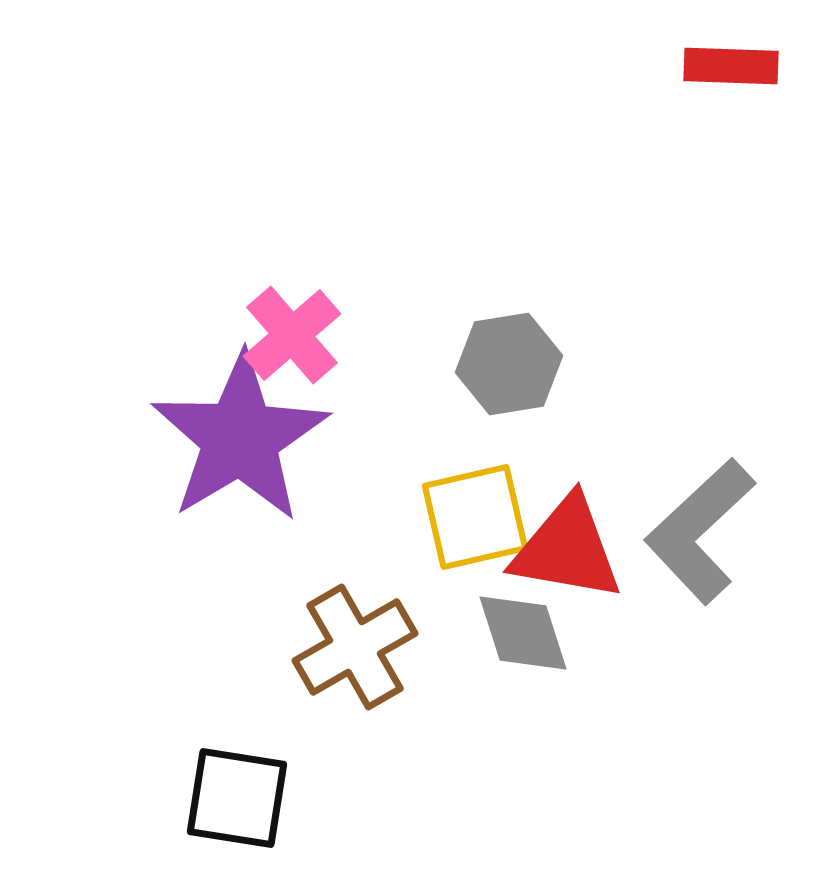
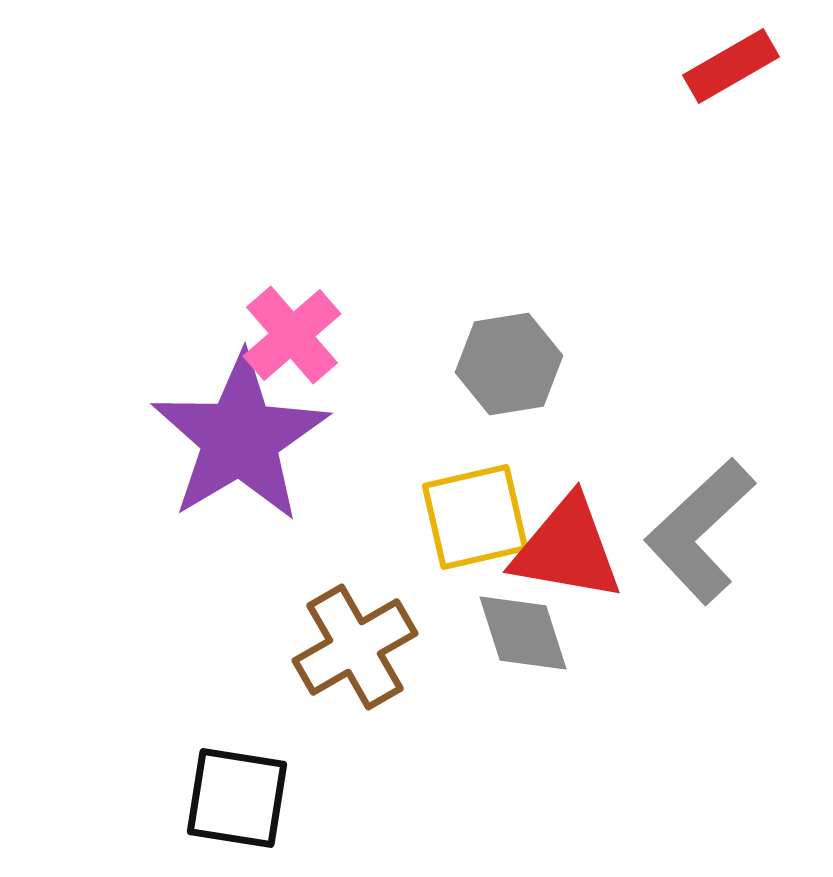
red rectangle: rotated 32 degrees counterclockwise
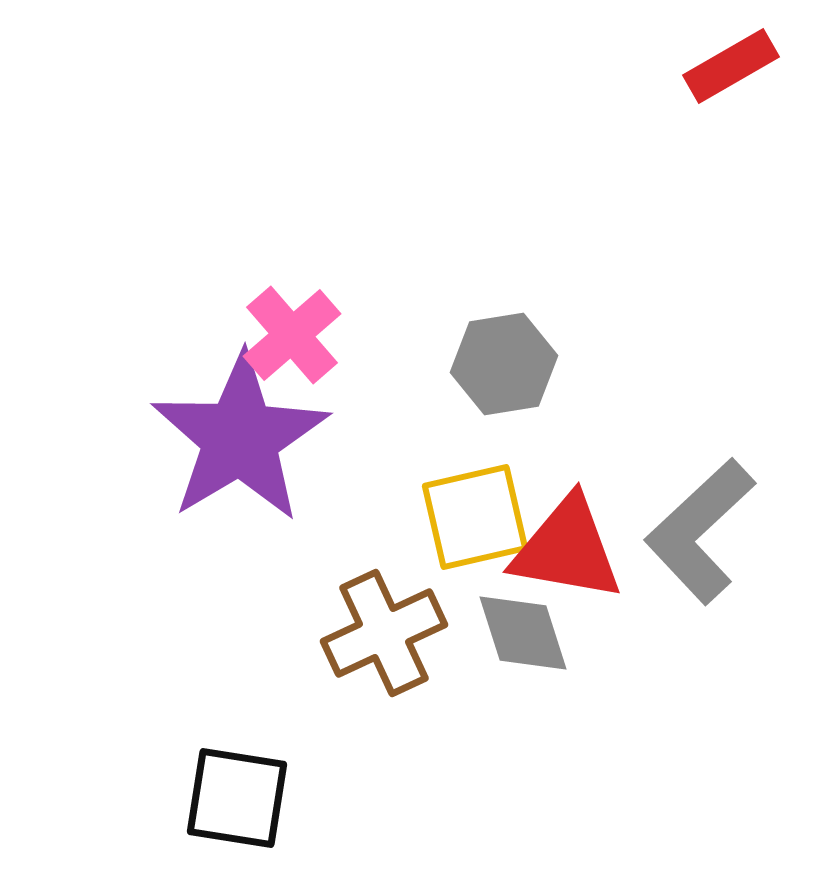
gray hexagon: moved 5 px left
brown cross: moved 29 px right, 14 px up; rotated 5 degrees clockwise
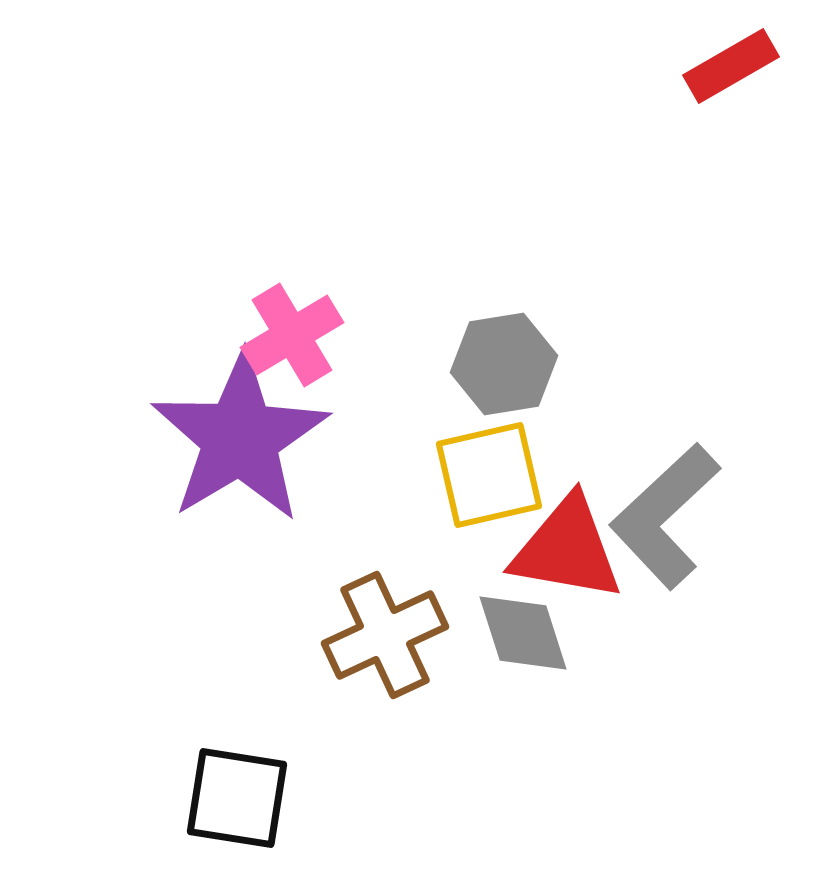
pink cross: rotated 10 degrees clockwise
yellow square: moved 14 px right, 42 px up
gray L-shape: moved 35 px left, 15 px up
brown cross: moved 1 px right, 2 px down
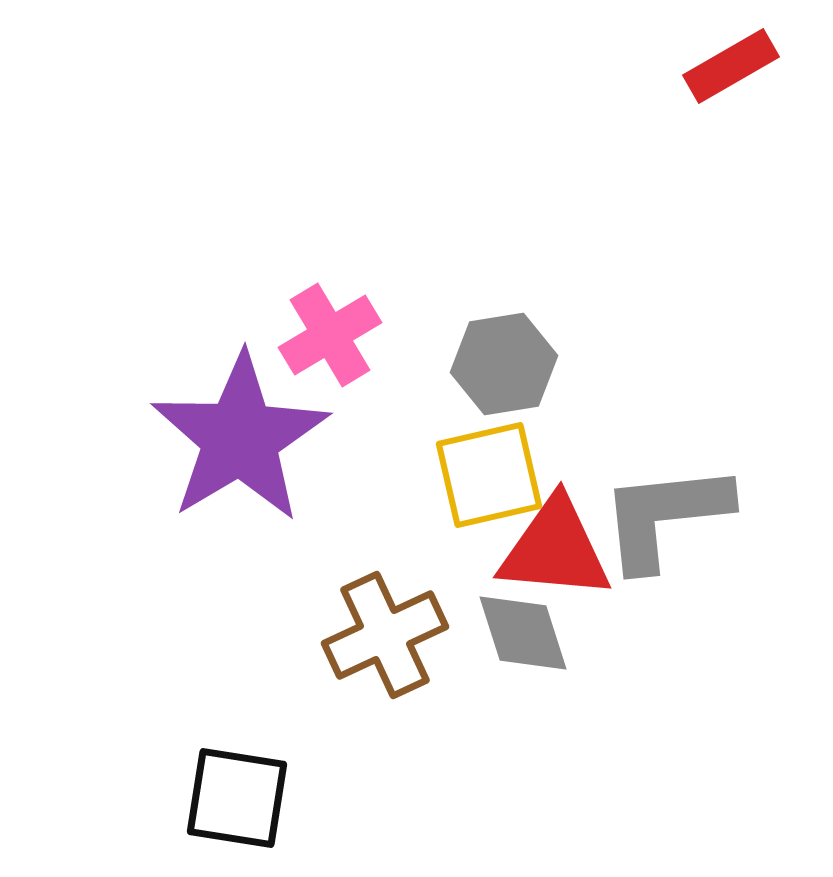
pink cross: moved 38 px right
gray L-shape: rotated 37 degrees clockwise
red triangle: moved 12 px left; rotated 5 degrees counterclockwise
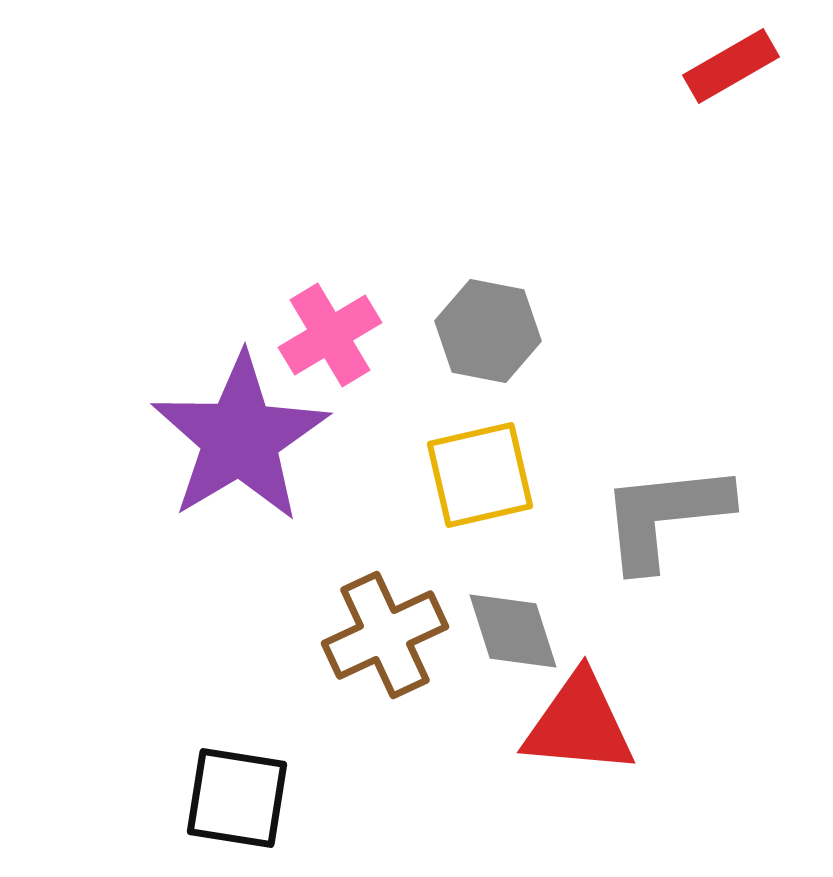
gray hexagon: moved 16 px left, 33 px up; rotated 20 degrees clockwise
yellow square: moved 9 px left
red triangle: moved 24 px right, 175 px down
gray diamond: moved 10 px left, 2 px up
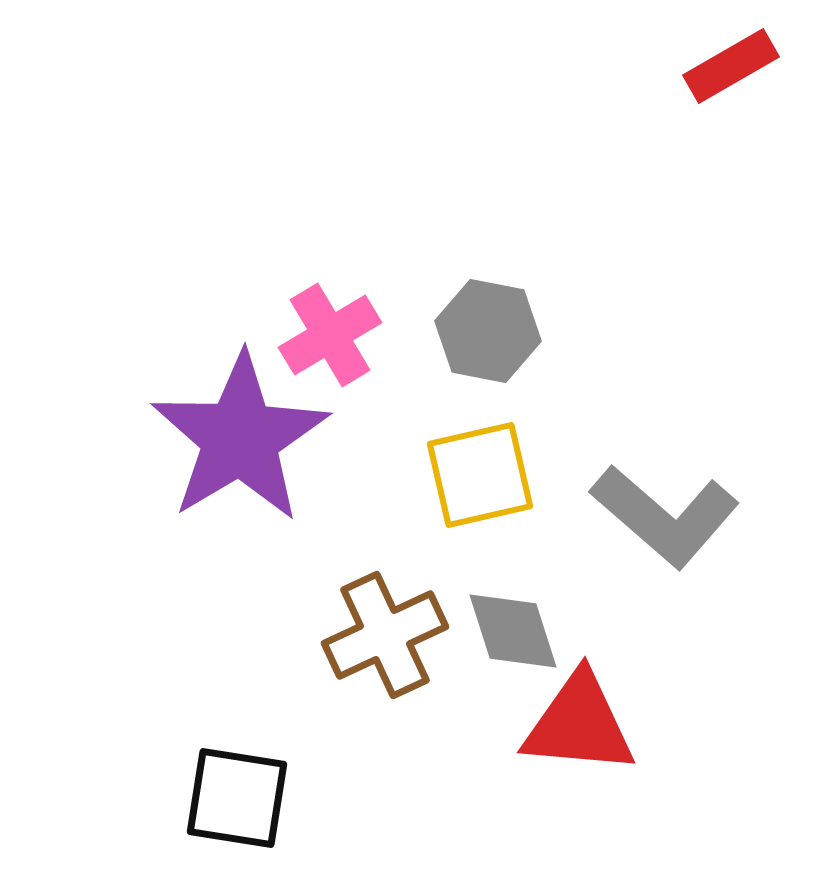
gray L-shape: rotated 133 degrees counterclockwise
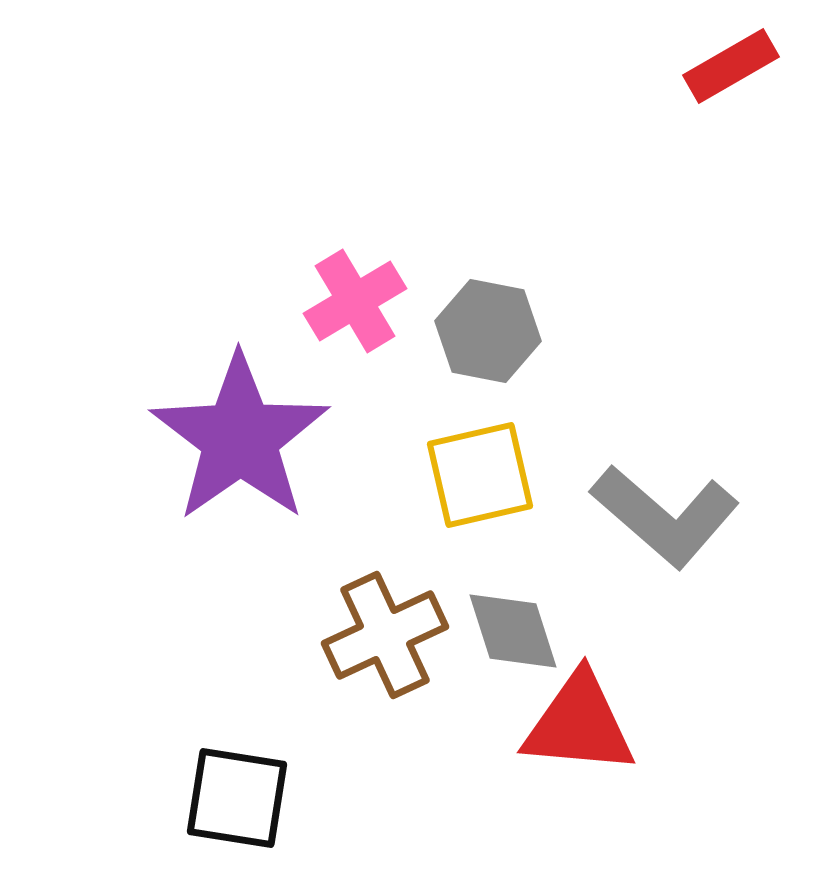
pink cross: moved 25 px right, 34 px up
purple star: rotated 4 degrees counterclockwise
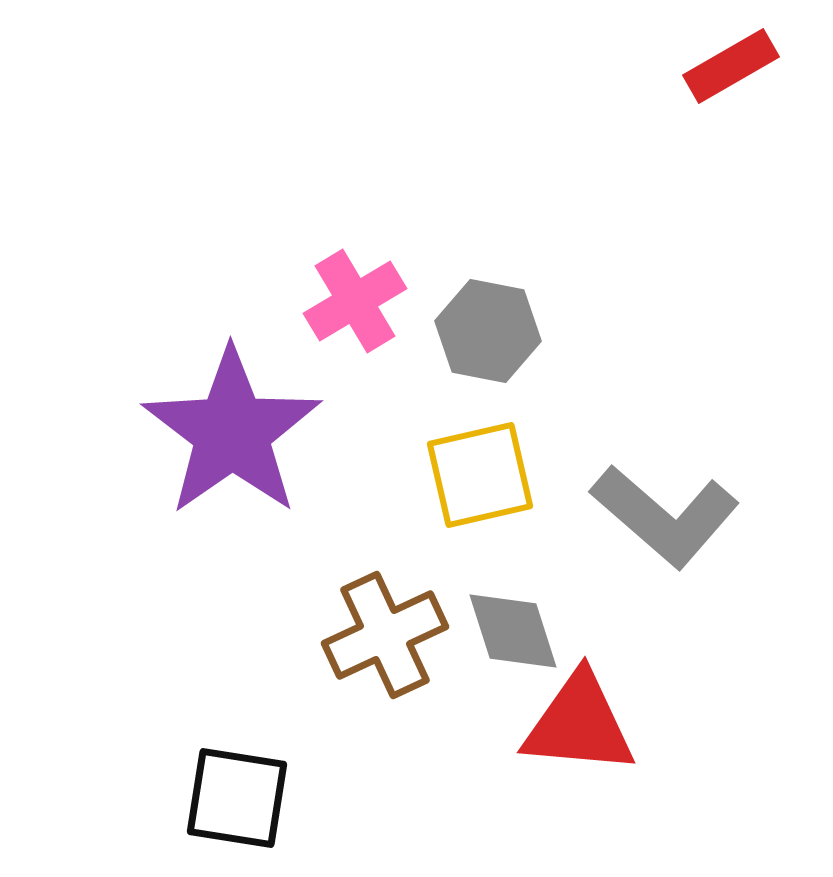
purple star: moved 8 px left, 6 px up
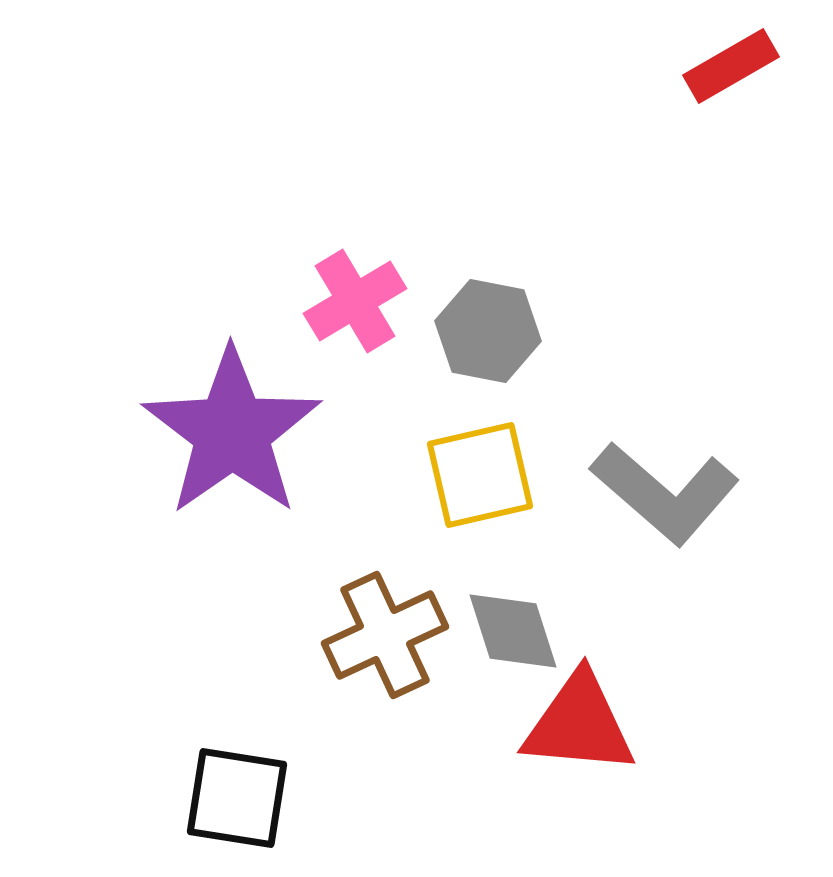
gray L-shape: moved 23 px up
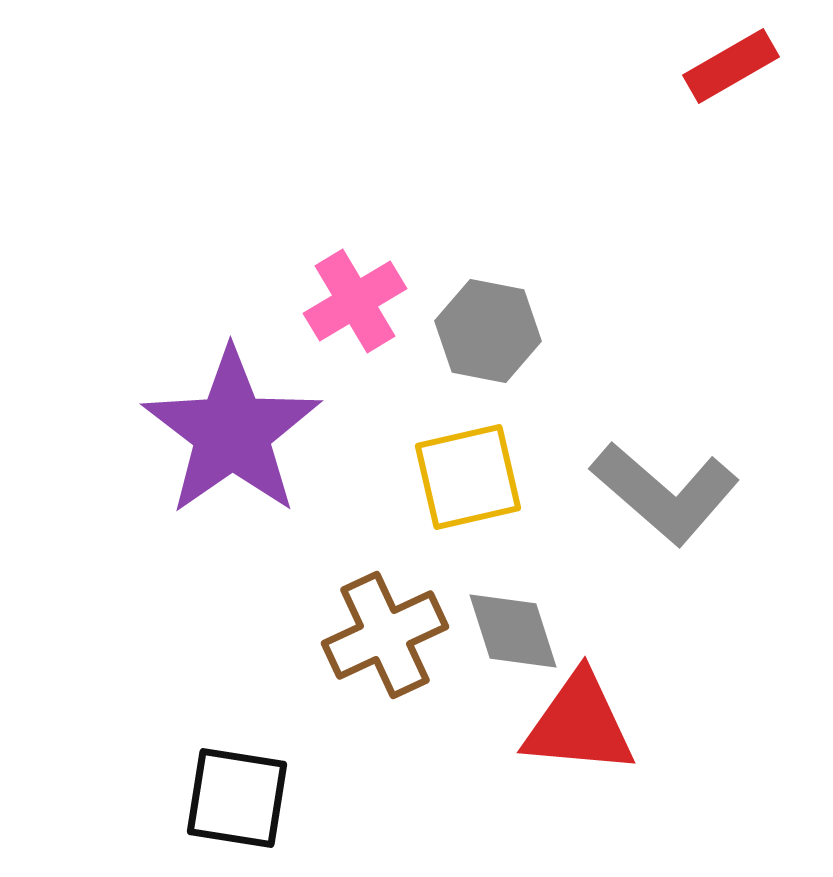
yellow square: moved 12 px left, 2 px down
